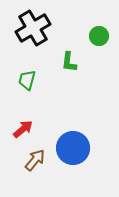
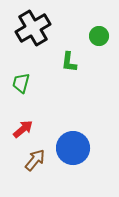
green trapezoid: moved 6 px left, 3 px down
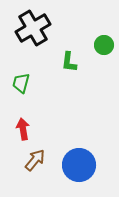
green circle: moved 5 px right, 9 px down
red arrow: rotated 60 degrees counterclockwise
blue circle: moved 6 px right, 17 px down
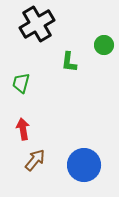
black cross: moved 4 px right, 4 px up
blue circle: moved 5 px right
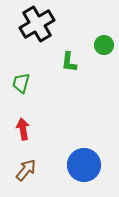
brown arrow: moved 9 px left, 10 px down
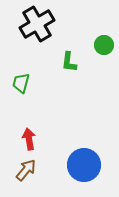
red arrow: moved 6 px right, 10 px down
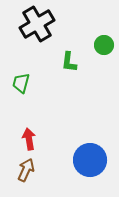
blue circle: moved 6 px right, 5 px up
brown arrow: rotated 15 degrees counterclockwise
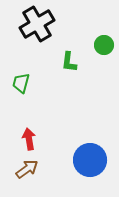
brown arrow: moved 1 px right, 1 px up; rotated 30 degrees clockwise
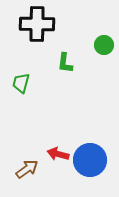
black cross: rotated 32 degrees clockwise
green L-shape: moved 4 px left, 1 px down
red arrow: moved 29 px right, 15 px down; rotated 65 degrees counterclockwise
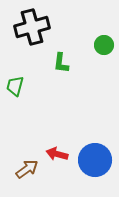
black cross: moved 5 px left, 3 px down; rotated 16 degrees counterclockwise
green L-shape: moved 4 px left
green trapezoid: moved 6 px left, 3 px down
red arrow: moved 1 px left
blue circle: moved 5 px right
